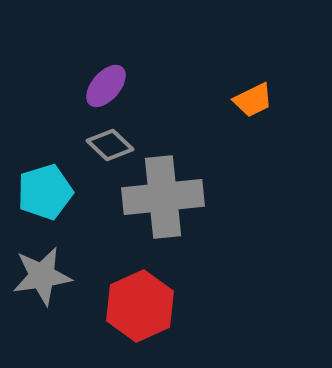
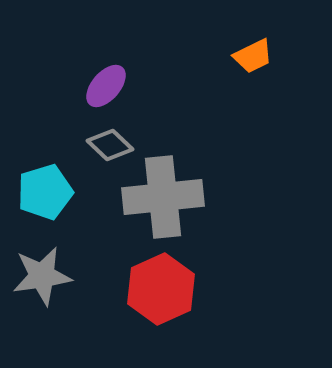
orange trapezoid: moved 44 px up
red hexagon: moved 21 px right, 17 px up
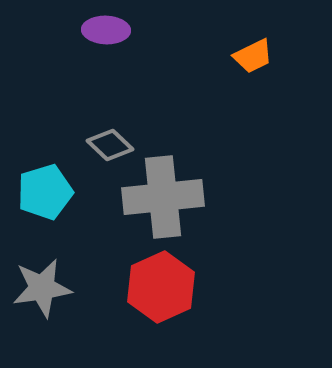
purple ellipse: moved 56 px up; rotated 51 degrees clockwise
gray star: moved 12 px down
red hexagon: moved 2 px up
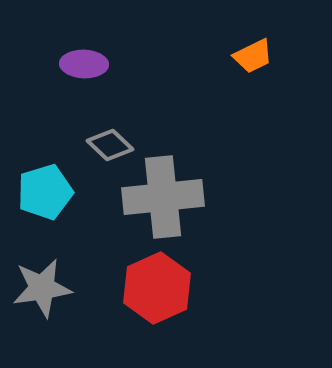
purple ellipse: moved 22 px left, 34 px down
red hexagon: moved 4 px left, 1 px down
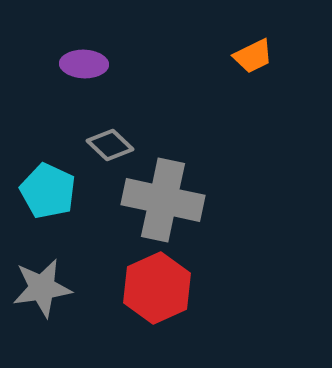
cyan pentagon: moved 3 px right, 1 px up; rotated 30 degrees counterclockwise
gray cross: moved 3 px down; rotated 18 degrees clockwise
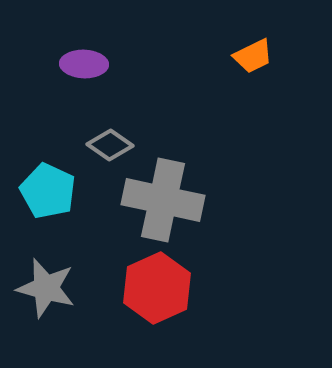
gray diamond: rotated 9 degrees counterclockwise
gray star: moved 4 px right; rotated 24 degrees clockwise
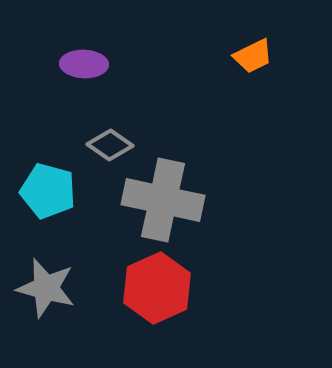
cyan pentagon: rotated 10 degrees counterclockwise
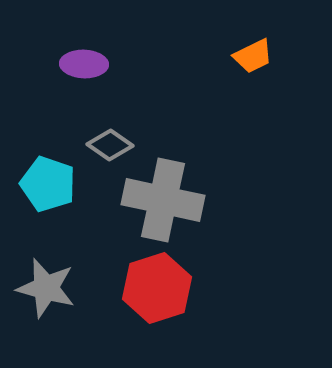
cyan pentagon: moved 7 px up; rotated 4 degrees clockwise
red hexagon: rotated 6 degrees clockwise
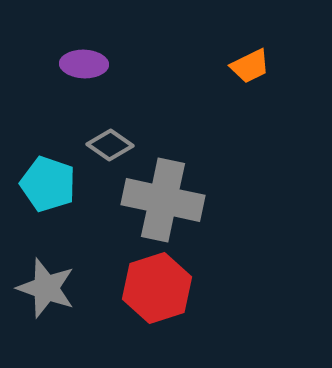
orange trapezoid: moved 3 px left, 10 px down
gray star: rotated 4 degrees clockwise
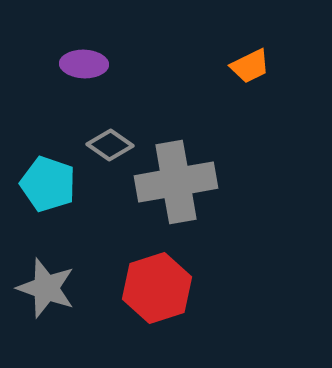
gray cross: moved 13 px right, 18 px up; rotated 22 degrees counterclockwise
